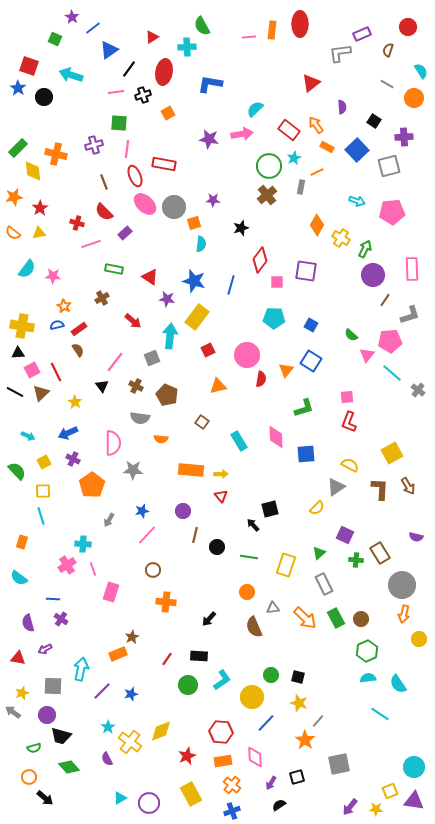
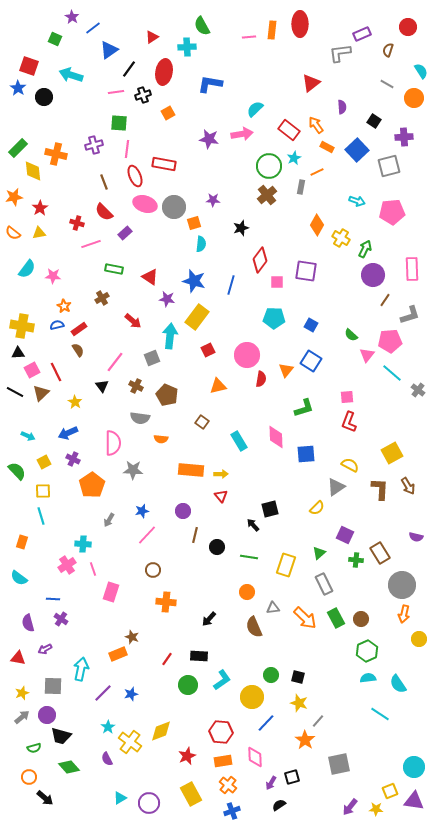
pink ellipse at (145, 204): rotated 25 degrees counterclockwise
brown star at (132, 637): rotated 24 degrees counterclockwise
purple line at (102, 691): moved 1 px right, 2 px down
gray arrow at (13, 712): moved 9 px right, 5 px down; rotated 105 degrees clockwise
black square at (297, 777): moved 5 px left
orange cross at (232, 785): moved 4 px left
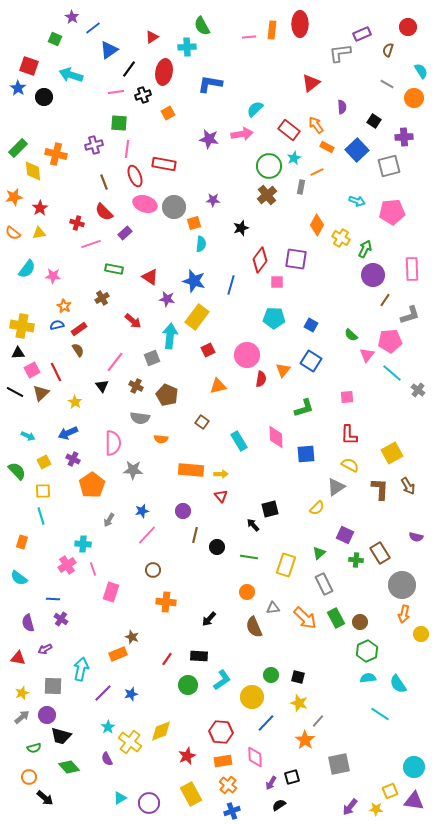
purple square at (306, 271): moved 10 px left, 12 px up
orange triangle at (286, 370): moved 3 px left
red L-shape at (349, 422): moved 13 px down; rotated 20 degrees counterclockwise
brown circle at (361, 619): moved 1 px left, 3 px down
yellow circle at (419, 639): moved 2 px right, 5 px up
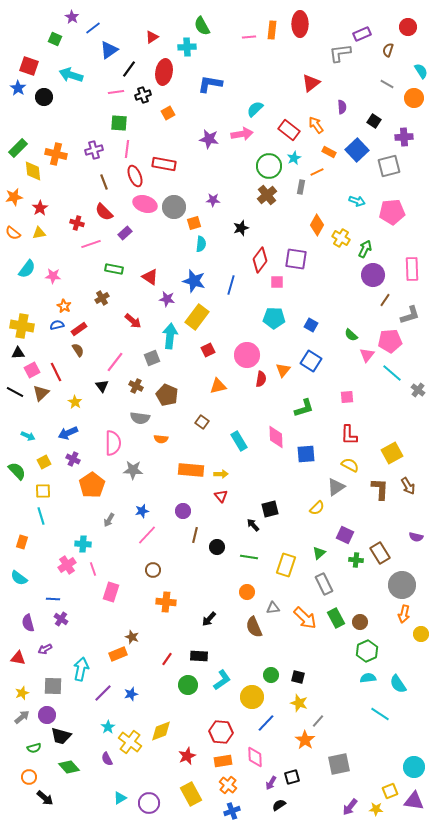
purple cross at (94, 145): moved 5 px down
orange rectangle at (327, 147): moved 2 px right, 5 px down
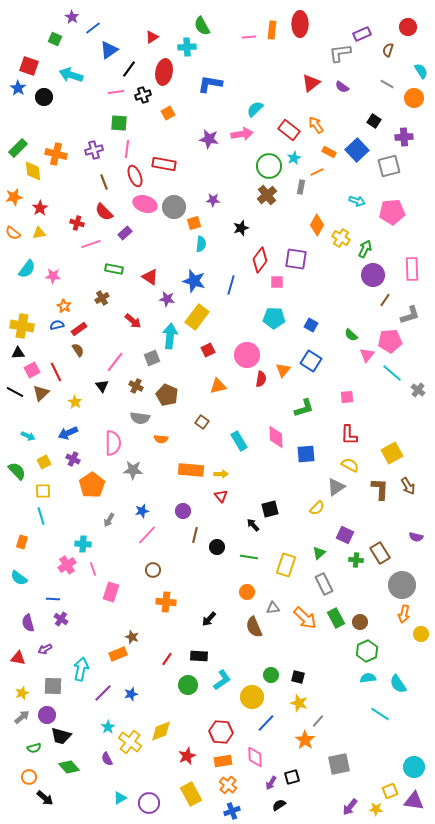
purple semicircle at (342, 107): moved 20 px up; rotated 128 degrees clockwise
